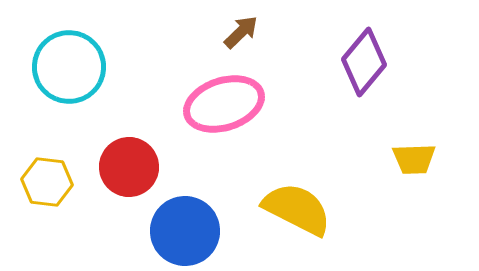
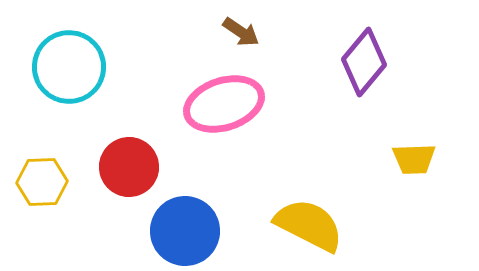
brown arrow: rotated 78 degrees clockwise
yellow hexagon: moved 5 px left; rotated 9 degrees counterclockwise
yellow semicircle: moved 12 px right, 16 px down
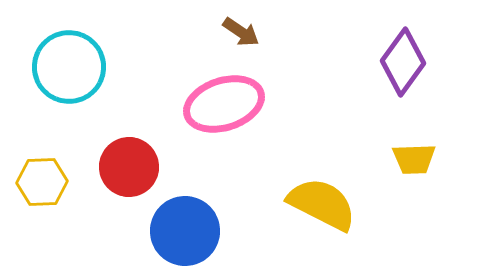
purple diamond: moved 39 px right; rotated 4 degrees counterclockwise
yellow semicircle: moved 13 px right, 21 px up
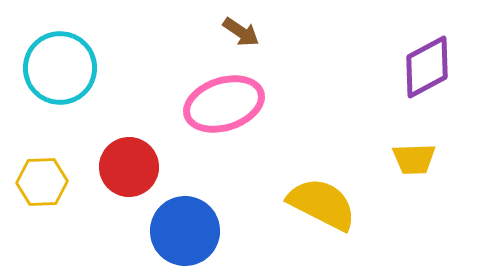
purple diamond: moved 24 px right, 5 px down; rotated 26 degrees clockwise
cyan circle: moved 9 px left, 1 px down
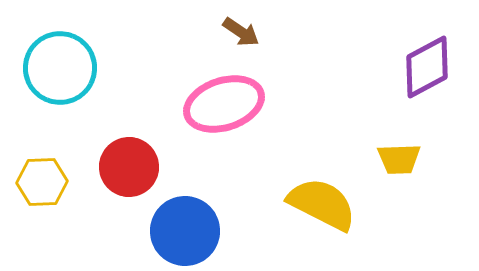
yellow trapezoid: moved 15 px left
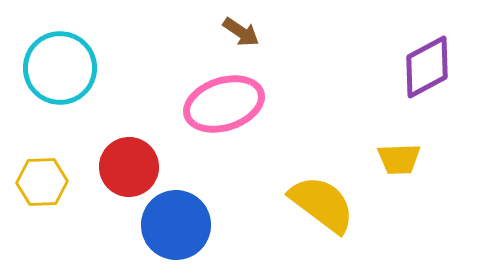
yellow semicircle: rotated 10 degrees clockwise
blue circle: moved 9 px left, 6 px up
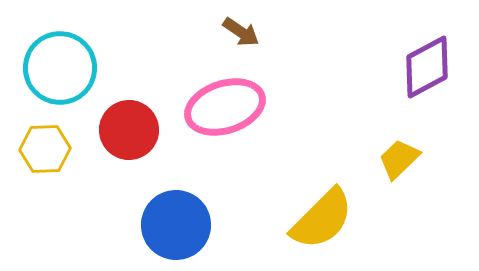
pink ellipse: moved 1 px right, 3 px down
yellow trapezoid: rotated 138 degrees clockwise
red circle: moved 37 px up
yellow hexagon: moved 3 px right, 33 px up
yellow semicircle: moved 15 px down; rotated 98 degrees clockwise
